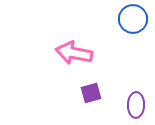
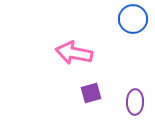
purple ellipse: moved 1 px left, 3 px up
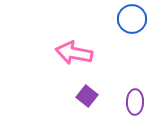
blue circle: moved 1 px left
purple square: moved 4 px left, 3 px down; rotated 35 degrees counterclockwise
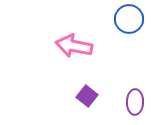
blue circle: moved 3 px left
pink arrow: moved 7 px up
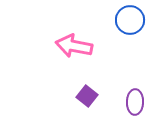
blue circle: moved 1 px right, 1 px down
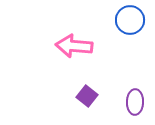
pink arrow: rotated 6 degrees counterclockwise
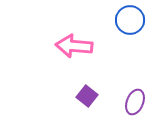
purple ellipse: rotated 20 degrees clockwise
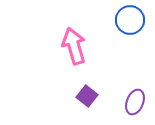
pink arrow: rotated 69 degrees clockwise
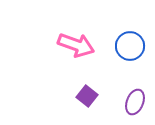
blue circle: moved 26 px down
pink arrow: moved 2 px right, 1 px up; rotated 126 degrees clockwise
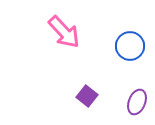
pink arrow: moved 12 px left, 13 px up; rotated 27 degrees clockwise
purple ellipse: moved 2 px right
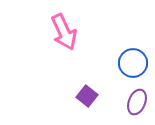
pink arrow: rotated 18 degrees clockwise
blue circle: moved 3 px right, 17 px down
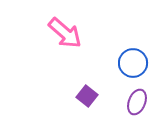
pink arrow: moved 1 px right, 1 px down; rotated 24 degrees counterclockwise
